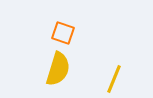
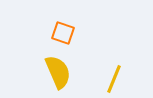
yellow semicircle: moved 3 px down; rotated 40 degrees counterclockwise
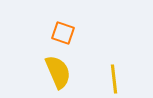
yellow line: rotated 28 degrees counterclockwise
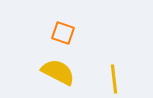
yellow semicircle: rotated 40 degrees counterclockwise
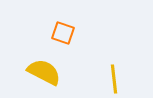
yellow semicircle: moved 14 px left
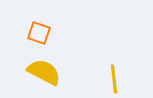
orange square: moved 24 px left
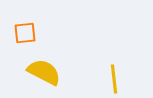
orange square: moved 14 px left; rotated 25 degrees counterclockwise
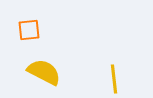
orange square: moved 4 px right, 3 px up
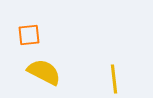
orange square: moved 5 px down
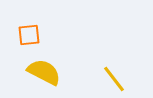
yellow line: rotated 32 degrees counterclockwise
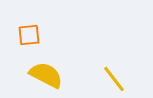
yellow semicircle: moved 2 px right, 3 px down
